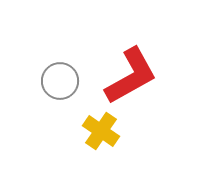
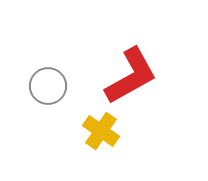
gray circle: moved 12 px left, 5 px down
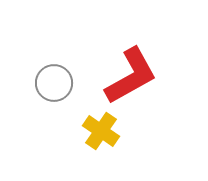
gray circle: moved 6 px right, 3 px up
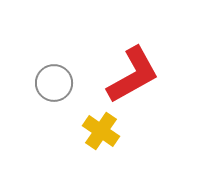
red L-shape: moved 2 px right, 1 px up
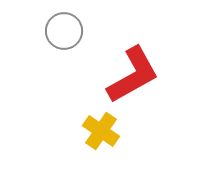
gray circle: moved 10 px right, 52 px up
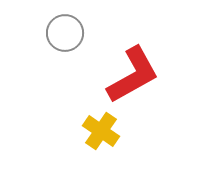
gray circle: moved 1 px right, 2 px down
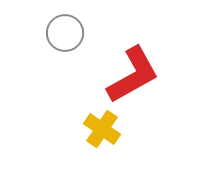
yellow cross: moved 1 px right, 2 px up
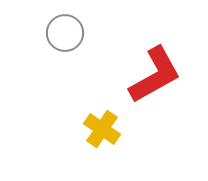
red L-shape: moved 22 px right
